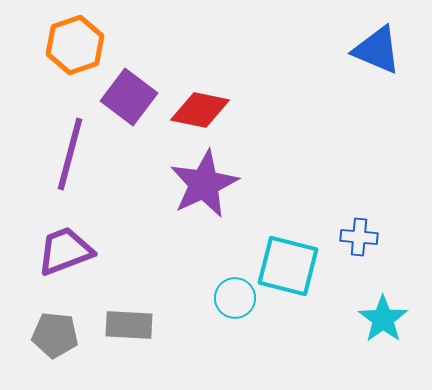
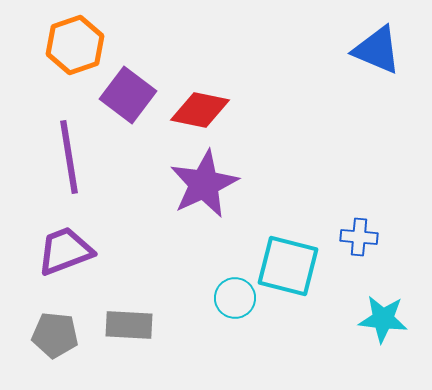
purple square: moved 1 px left, 2 px up
purple line: moved 1 px left, 3 px down; rotated 24 degrees counterclockwise
cyan star: rotated 30 degrees counterclockwise
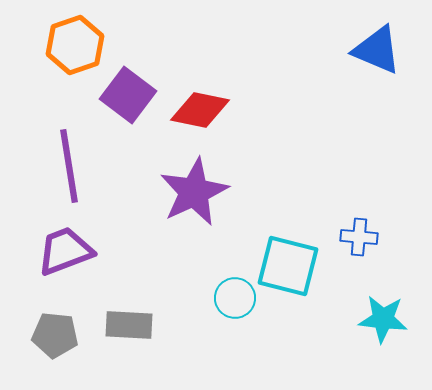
purple line: moved 9 px down
purple star: moved 10 px left, 8 px down
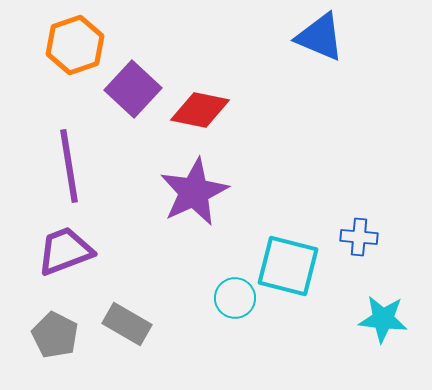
blue triangle: moved 57 px left, 13 px up
purple square: moved 5 px right, 6 px up; rotated 6 degrees clockwise
gray rectangle: moved 2 px left, 1 px up; rotated 27 degrees clockwise
gray pentagon: rotated 21 degrees clockwise
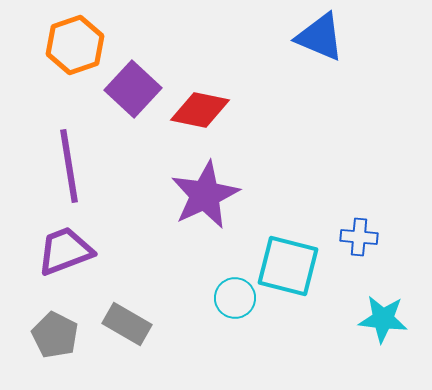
purple star: moved 11 px right, 3 px down
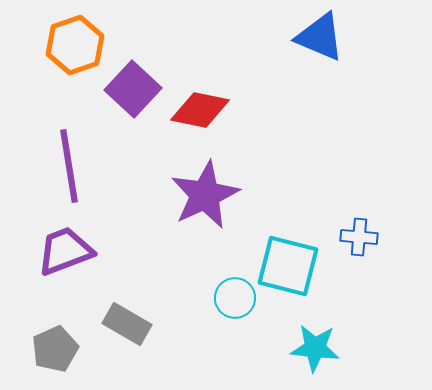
cyan star: moved 68 px left, 29 px down
gray pentagon: moved 14 px down; rotated 21 degrees clockwise
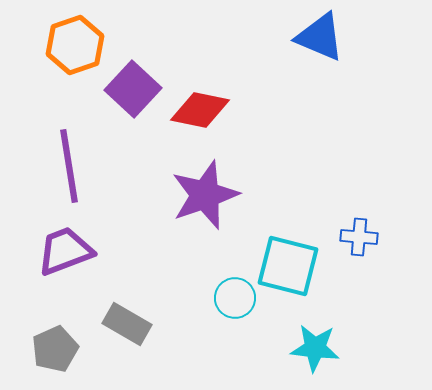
purple star: rotated 6 degrees clockwise
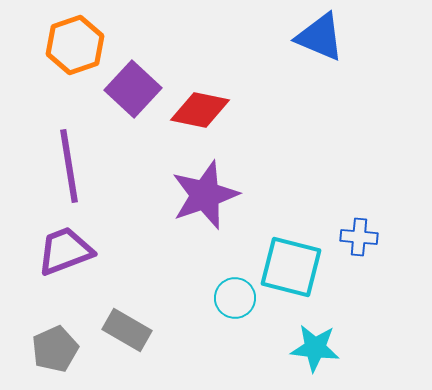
cyan square: moved 3 px right, 1 px down
gray rectangle: moved 6 px down
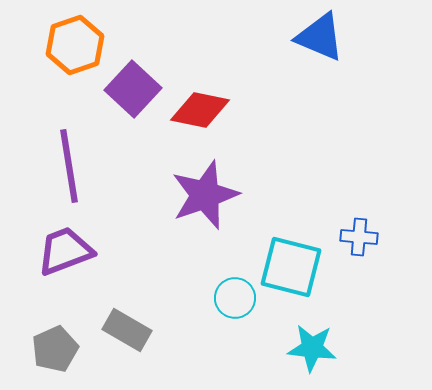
cyan star: moved 3 px left
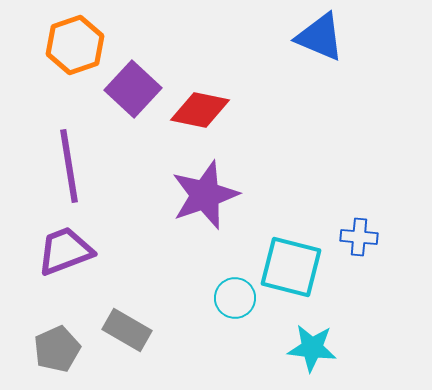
gray pentagon: moved 2 px right
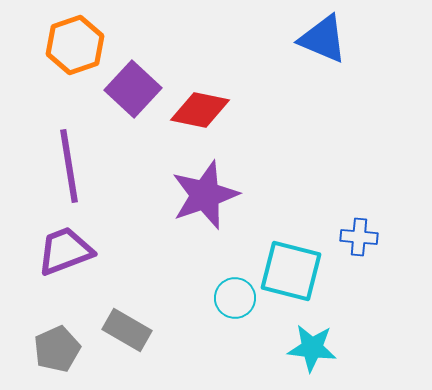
blue triangle: moved 3 px right, 2 px down
cyan square: moved 4 px down
